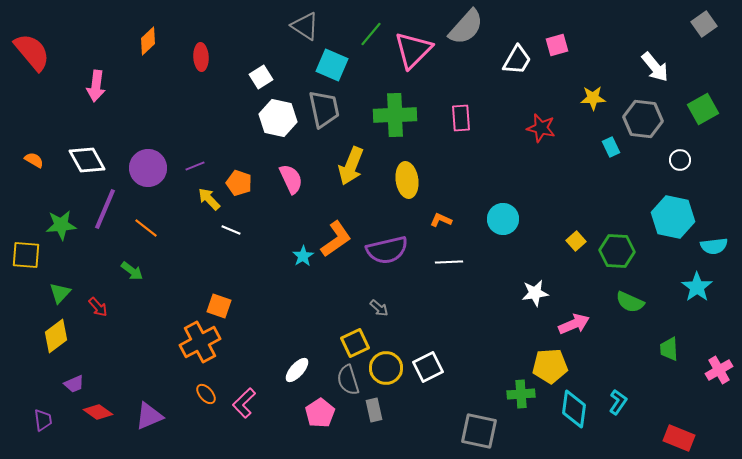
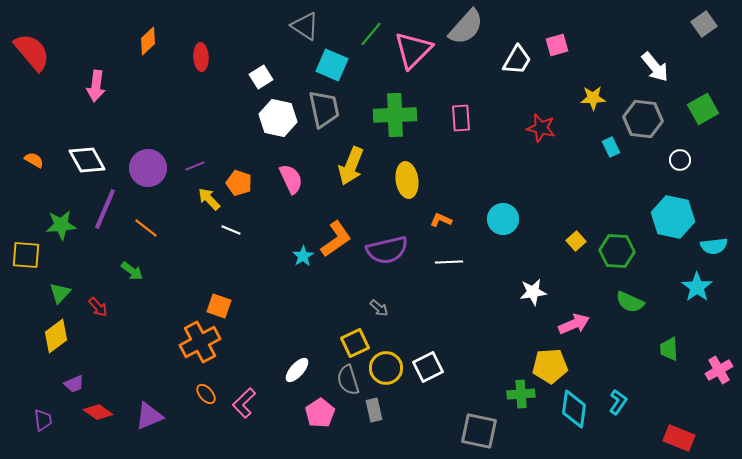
white star at (535, 293): moved 2 px left, 1 px up
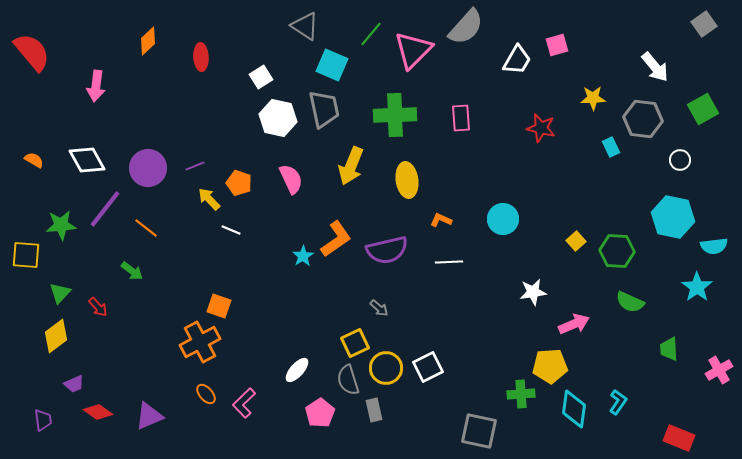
purple line at (105, 209): rotated 15 degrees clockwise
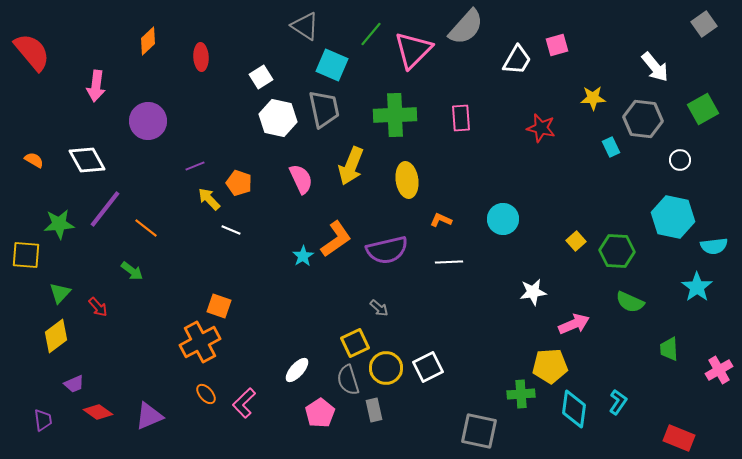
purple circle at (148, 168): moved 47 px up
pink semicircle at (291, 179): moved 10 px right
green star at (61, 225): moved 2 px left, 1 px up
